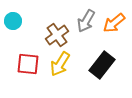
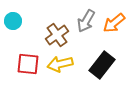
yellow arrow: rotated 45 degrees clockwise
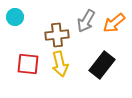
cyan circle: moved 2 px right, 4 px up
brown cross: rotated 30 degrees clockwise
yellow arrow: rotated 90 degrees counterclockwise
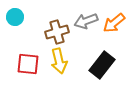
gray arrow: rotated 40 degrees clockwise
brown cross: moved 3 px up; rotated 10 degrees counterclockwise
yellow arrow: moved 1 px left, 3 px up
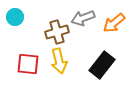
gray arrow: moved 3 px left, 3 px up
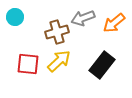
yellow arrow: rotated 120 degrees counterclockwise
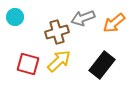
red square: rotated 10 degrees clockwise
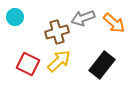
orange arrow: rotated 100 degrees counterclockwise
red square: rotated 10 degrees clockwise
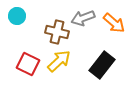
cyan circle: moved 2 px right, 1 px up
brown cross: rotated 30 degrees clockwise
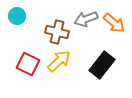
gray arrow: moved 3 px right, 1 px down
